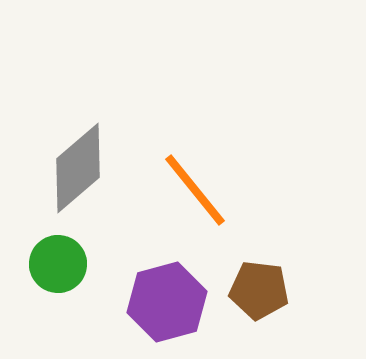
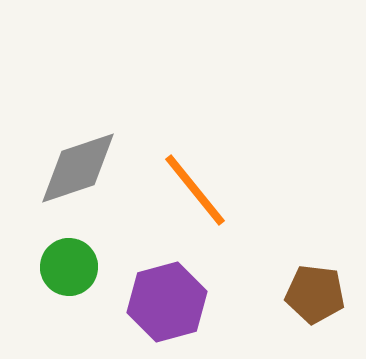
gray diamond: rotated 22 degrees clockwise
green circle: moved 11 px right, 3 px down
brown pentagon: moved 56 px right, 4 px down
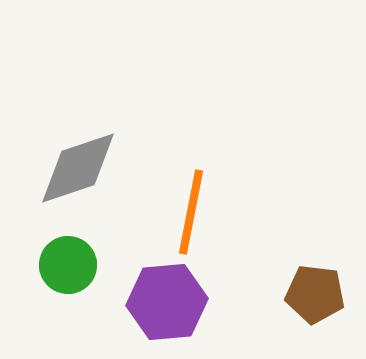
orange line: moved 4 px left, 22 px down; rotated 50 degrees clockwise
green circle: moved 1 px left, 2 px up
purple hexagon: rotated 10 degrees clockwise
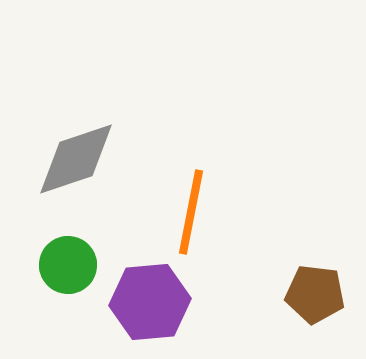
gray diamond: moved 2 px left, 9 px up
purple hexagon: moved 17 px left
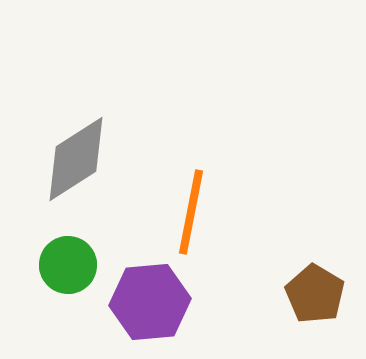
gray diamond: rotated 14 degrees counterclockwise
brown pentagon: rotated 24 degrees clockwise
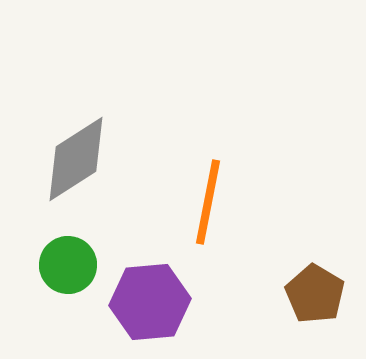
orange line: moved 17 px right, 10 px up
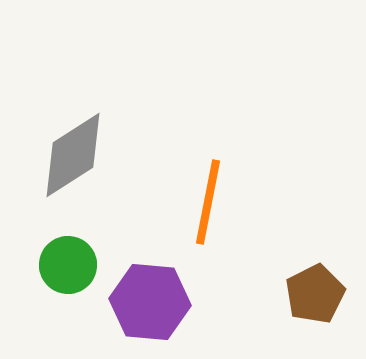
gray diamond: moved 3 px left, 4 px up
brown pentagon: rotated 14 degrees clockwise
purple hexagon: rotated 10 degrees clockwise
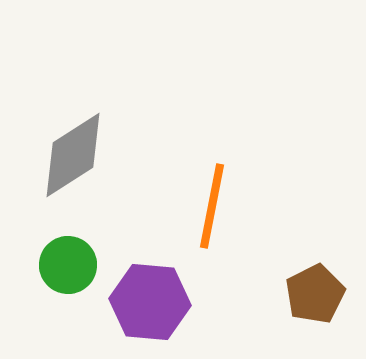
orange line: moved 4 px right, 4 px down
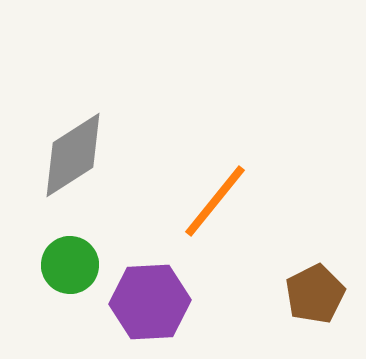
orange line: moved 3 px right, 5 px up; rotated 28 degrees clockwise
green circle: moved 2 px right
purple hexagon: rotated 8 degrees counterclockwise
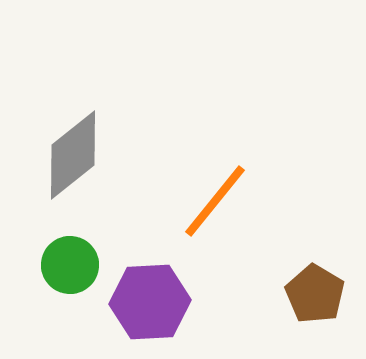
gray diamond: rotated 6 degrees counterclockwise
brown pentagon: rotated 14 degrees counterclockwise
